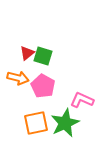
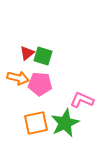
pink pentagon: moved 3 px left, 2 px up; rotated 25 degrees counterclockwise
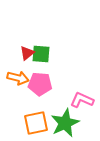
green square: moved 2 px left, 2 px up; rotated 12 degrees counterclockwise
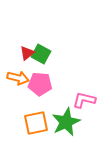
green square: rotated 24 degrees clockwise
pink L-shape: moved 2 px right; rotated 10 degrees counterclockwise
green star: moved 1 px right, 1 px up
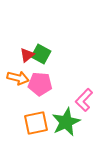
red triangle: moved 2 px down
pink L-shape: rotated 60 degrees counterclockwise
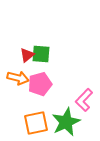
green square: rotated 24 degrees counterclockwise
pink pentagon: rotated 20 degrees counterclockwise
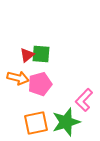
green star: rotated 8 degrees clockwise
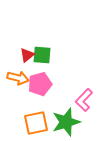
green square: moved 1 px right, 1 px down
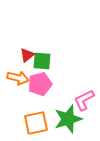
green square: moved 6 px down
pink L-shape: rotated 20 degrees clockwise
green star: moved 2 px right, 3 px up
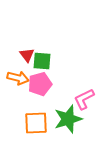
red triangle: rotated 28 degrees counterclockwise
pink L-shape: moved 1 px up
orange square: rotated 10 degrees clockwise
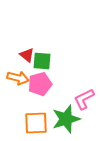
red triangle: rotated 14 degrees counterclockwise
green star: moved 2 px left
